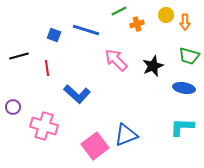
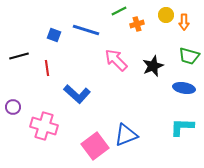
orange arrow: moved 1 px left
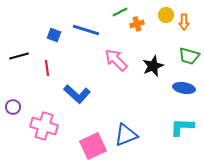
green line: moved 1 px right, 1 px down
pink square: moved 2 px left; rotated 12 degrees clockwise
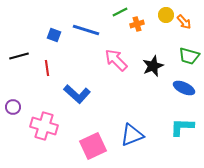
orange arrow: rotated 42 degrees counterclockwise
blue ellipse: rotated 15 degrees clockwise
blue triangle: moved 6 px right
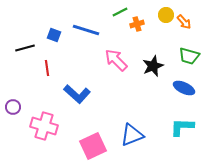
black line: moved 6 px right, 8 px up
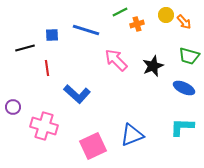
blue square: moved 2 px left; rotated 24 degrees counterclockwise
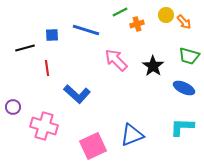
black star: rotated 15 degrees counterclockwise
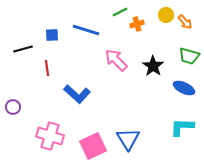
orange arrow: moved 1 px right
black line: moved 2 px left, 1 px down
pink cross: moved 6 px right, 10 px down
blue triangle: moved 4 px left, 4 px down; rotated 40 degrees counterclockwise
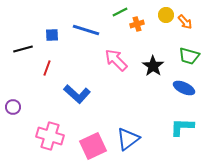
red line: rotated 28 degrees clockwise
blue triangle: rotated 25 degrees clockwise
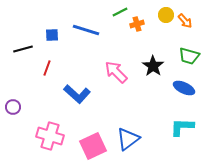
orange arrow: moved 1 px up
pink arrow: moved 12 px down
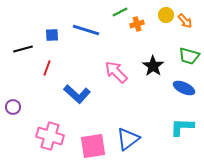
pink square: rotated 16 degrees clockwise
